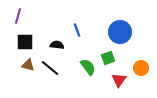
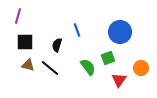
black semicircle: rotated 80 degrees counterclockwise
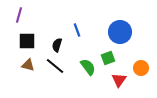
purple line: moved 1 px right, 1 px up
black square: moved 2 px right, 1 px up
black line: moved 5 px right, 2 px up
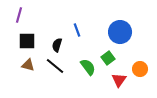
green square: rotated 16 degrees counterclockwise
orange circle: moved 1 px left, 1 px down
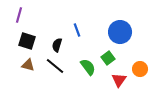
black square: rotated 18 degrees clockwise
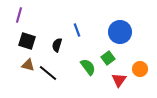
black line: moved 7 px left, 7 px down
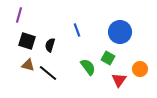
black semicircle: moved 7 px left
green square: rotated 24 degrees counterclockwise
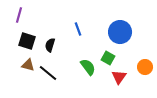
blue line: moved 1 px right, 1 px up
orange circle: moved 5 px right, 2 px up
red triangle: moved 3 px up
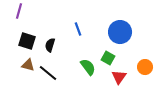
purple line: moved 4 px up
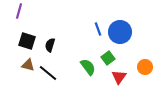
blue line: moved 20 px right
green square: rotated 24 degrees clockwise
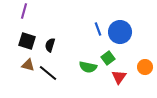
purple line: moved 5 px right
green semicircle: rotated 138 degrees clockwise
